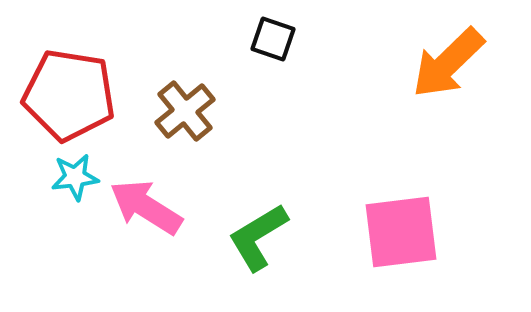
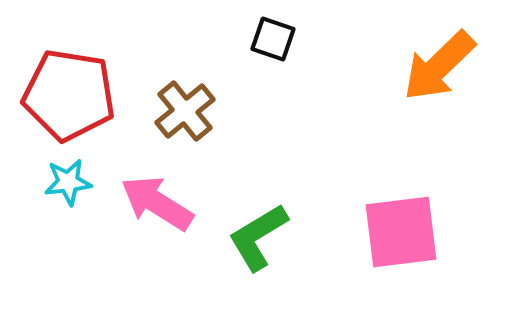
orange arrow: moved 9 px left, 3 px down
cyan star: moved 7 px left, 5 px down
pink arrow: moved 11 px right, 4 px up
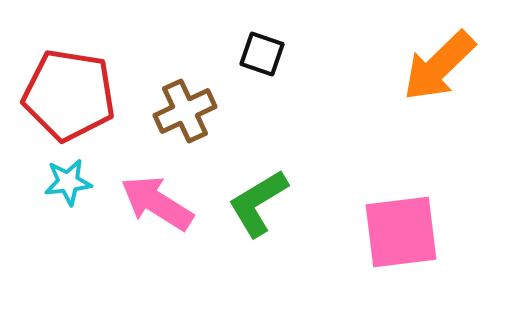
black square: moved 11 px left, 15 px down
brown cross: rotated 14 degrees clockwise
green L-shape: moved 34 px up
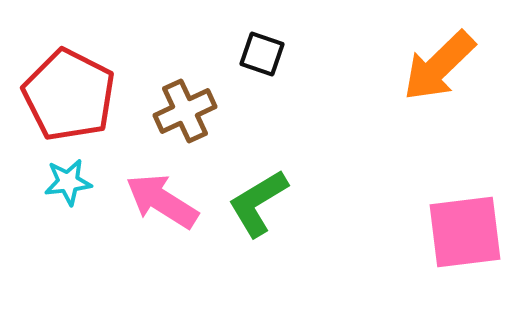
red pentagon: rotated 18 degrees clockwise
pink arrow: moved 5 px right, 2 px up
pink square: moved 64 px right
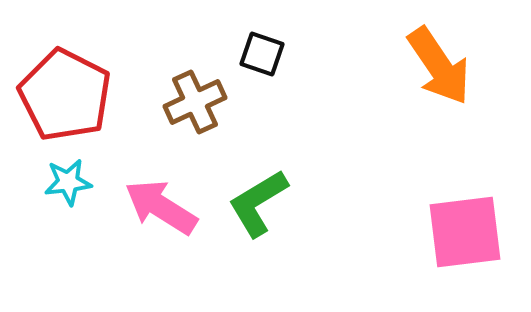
orange arrow: rotated 80 degrees counterclockwise
red pentagon: moved 4 px left
brown cross: moved 10 px right, 9 px up
pink arrow: moved 1 px left, 6 px down
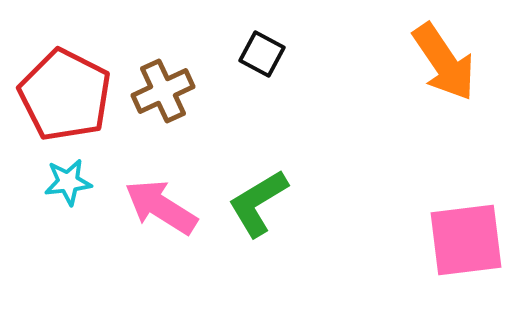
black square: rotated 9 degrees clockwise
orange arrow: moved 5 px right, 4 px up
brown cross: moved 32 px left, 11 px up
pink square: moved 1 px right, 8 px down
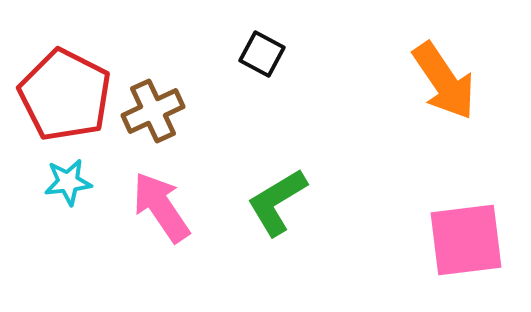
orange arrow: moved 19 px down
brown cross: moved 10 px left, 20 px down
green L-shape: moved 19 px right, 1 px up
pink arrow: rotated 24 degrees clockwise
